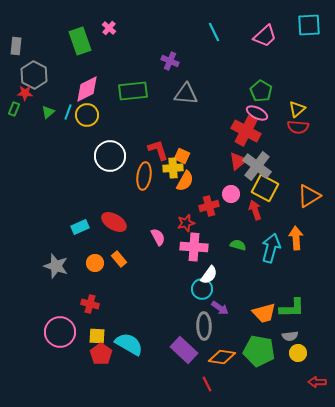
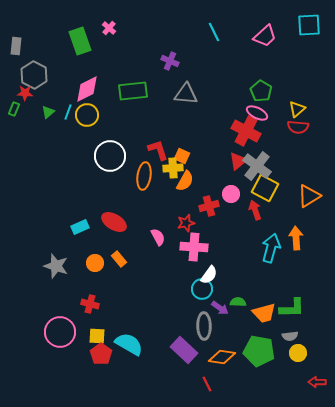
green semicircle at (238, 245): moved 57 px down; rotated 14 degrees counterclockwise
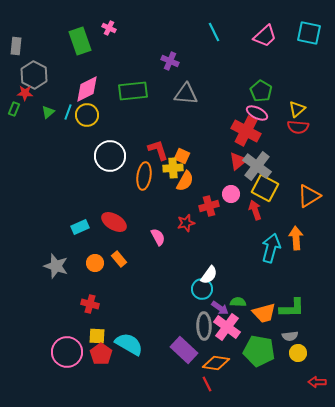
cyan square at (309, 25): moved 8 px down; rotated 15 degrees clockwise
pink cross at (109, 28): rotated 16 degrees counterclockwise
pink cross at (194, 247): moved 33 px right, 80 px down; rotated 32 degrees clockwise
pink circle at (60, 332): moved 7 px right, 20 px down
orange diamond at (222, 357): moved 6 px left, 6 px down
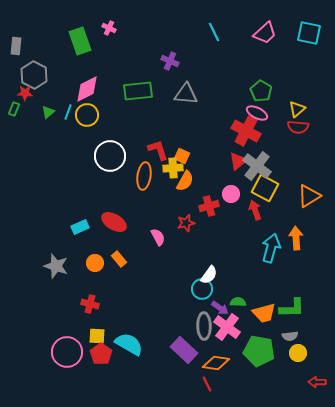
pink trapezoid at (265, 36): moved 3 px up
green rectangle at (133, 91): moved 5 px right
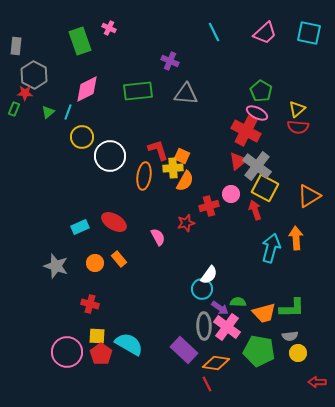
yellow circle at (87, 115): moved 5 px left, 22 px down
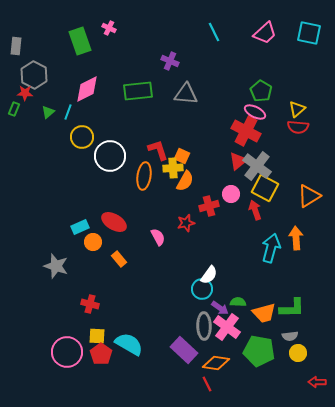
pink ellipse at (257, 113): moved 2 px left, 1 px up
orange circle at (95, 263): moved 2 px left, 21 px up
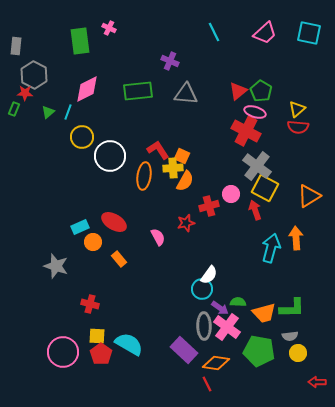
green rectangle at (80, 41): rotated 12 degrees clockwise
pink ellipse at (255, 112): rotated 10 degrees counterclockwise
red L-shape at (158, 150): rotated 15 degrees counterclockwise
red triangle at (238, 161): moved 70 px up
pink circle at (67, 352): moved 4 px left
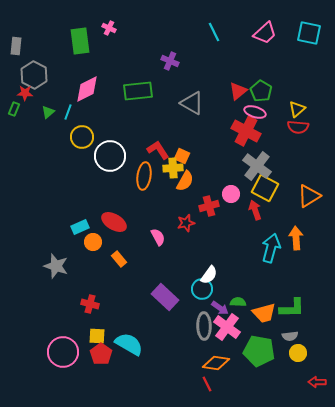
gray triangle at (186, 94): moved 6 px right, 9 px down; rotated 25 degrees clockwise
purple rectangle at (184, 350): moved 19 px left, 53 px up
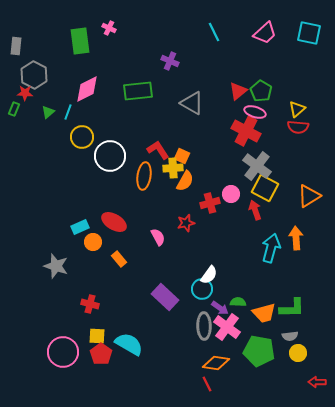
red cross at (209, 206): moved 1 px right, 3 px up
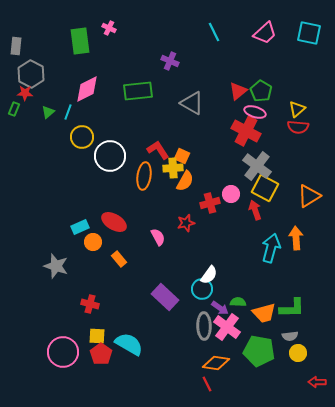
gray hexagon at (34, 75): moved 3 px left, 1 px up
